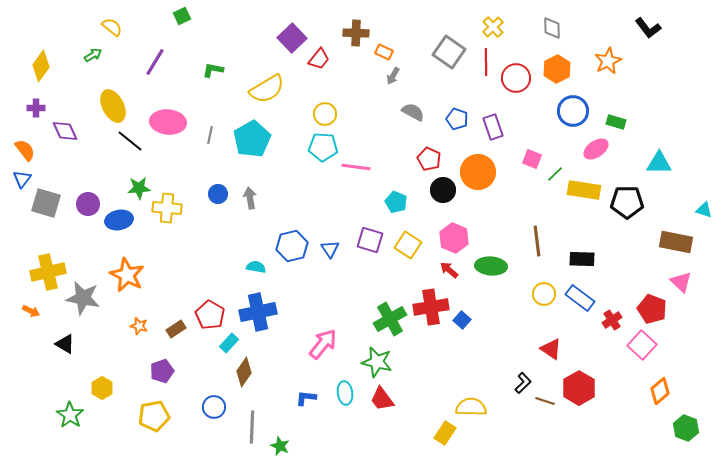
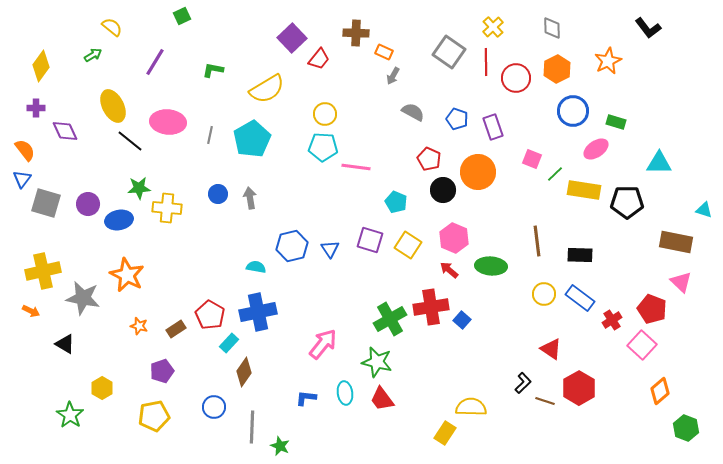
black rectangle at (582, 259): moved 2 px left, 4 px up
yellow cross at (48, 272): moved 5 px left, 1 px up
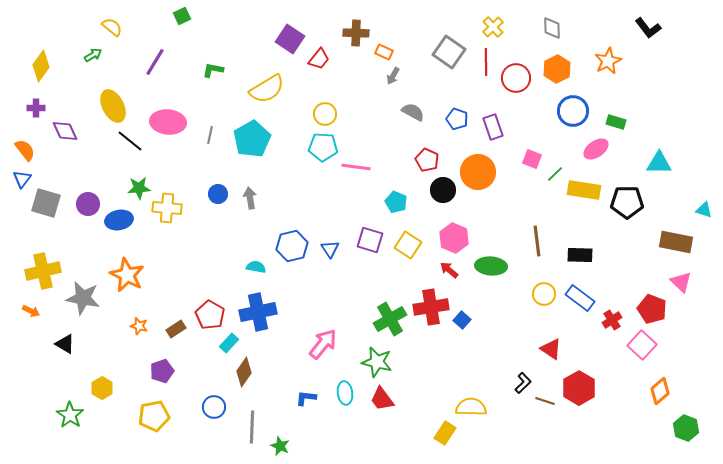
purple square at (292, 38): moved 2 px left, 1 px down; rotated 12 degrees counterclockwise
red pentagon at (429, 159): moved 2 px left, 1 px down
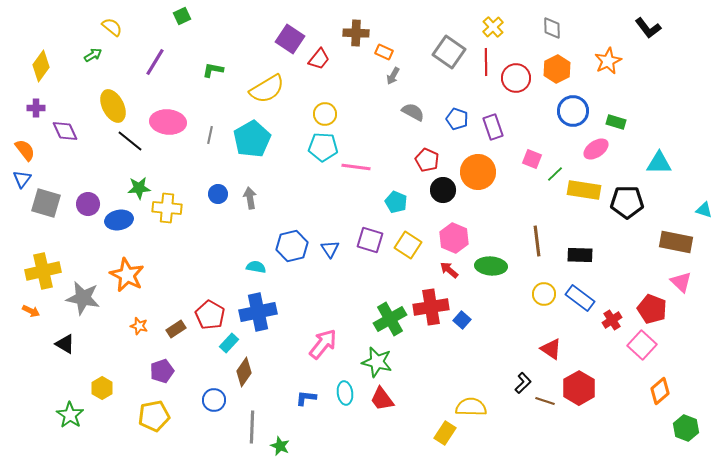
blue circle at (214, 407): moved 7 px up
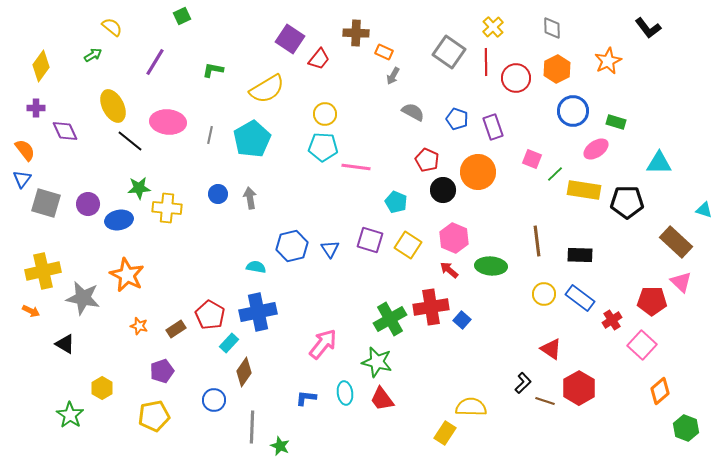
brown rectangle at (676, 242): rotated 32 degrees clockwise
red pentagon at (652, 309): moved 8 px up; rotated 20 degrees counterclockwise
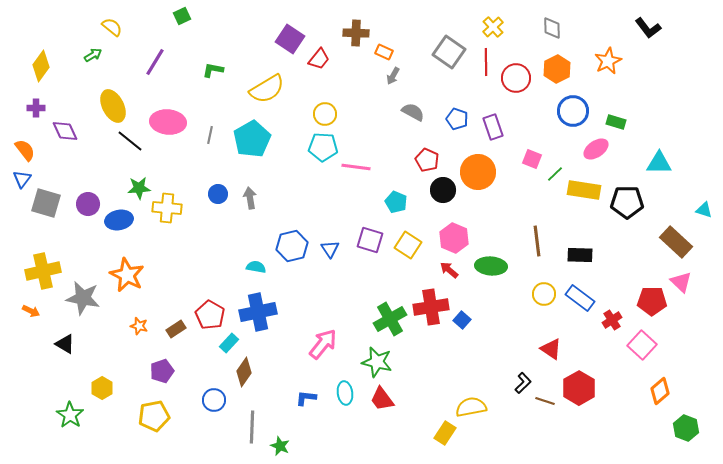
yellow semicircle at (471, 407): rotated 12 degrees counterclockwise
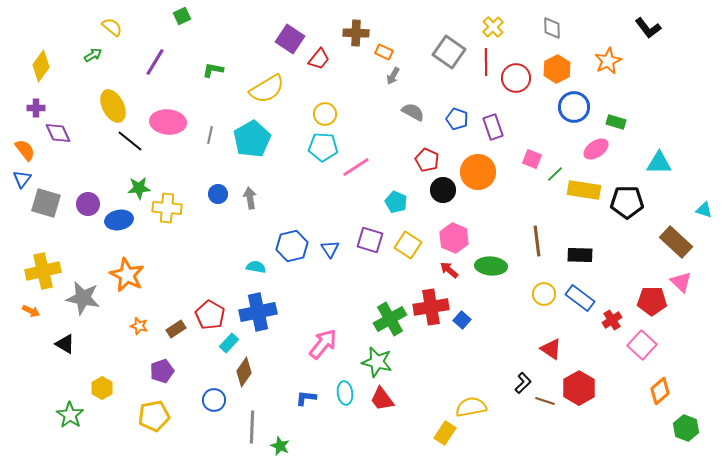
blue circle at (573, 111): moved 1 px right, 4 px up
purple diamond at (65, 131): moved 7 px left, 2 px down
pink line at (356, 167): rotated 40 degrees counterclockwise
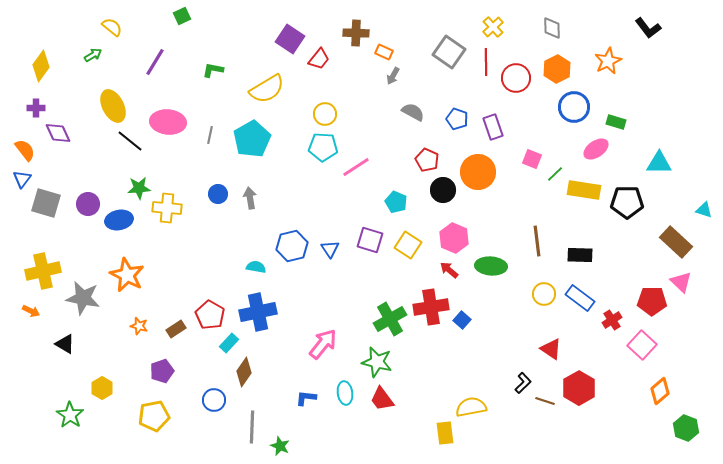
yellow rectangle at (445, 433): rotated 40 degrees counterclockwise
